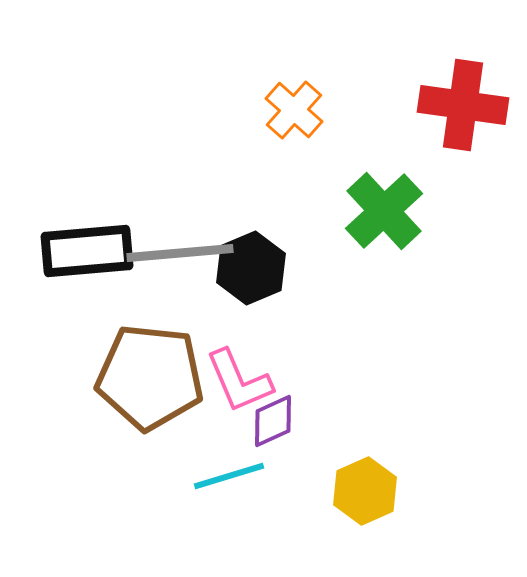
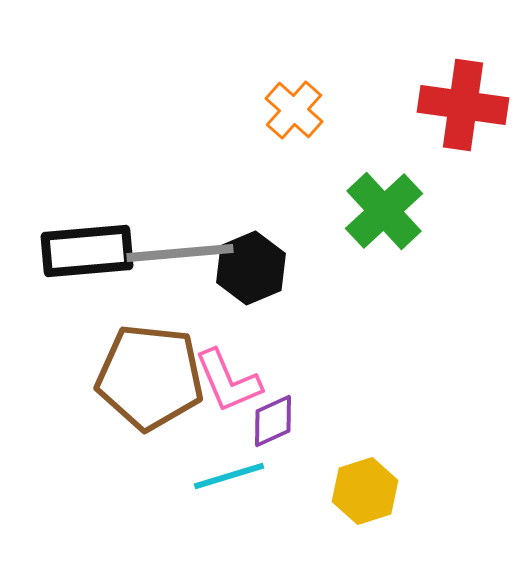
pink L-shape: moved 11 px left
yellow hexagon: rotated 6 degrees clockwise
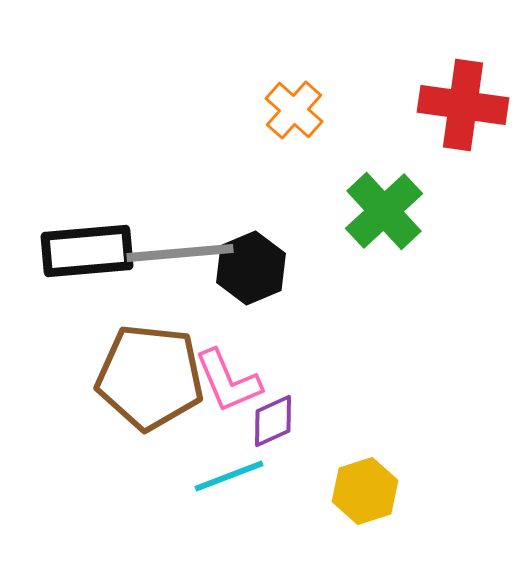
cyan line: rotated 4 degrees counterclockwise
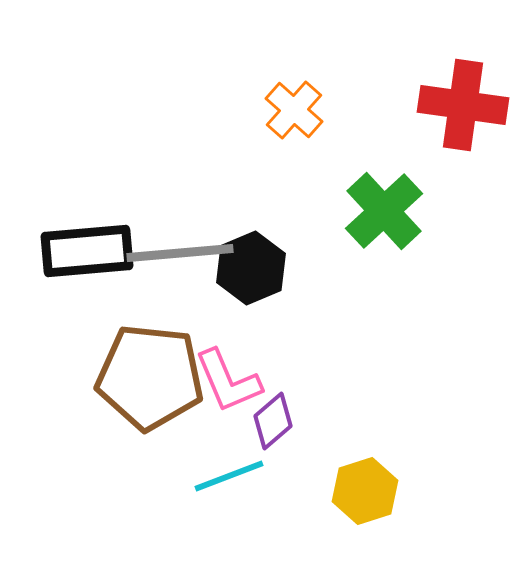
purple diamond: rotated 16 degrees counterclockwise
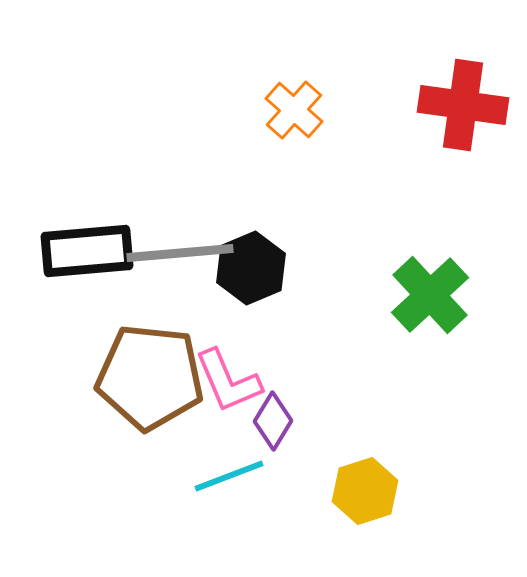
green cross: moved 46 px right, 84 px down
purple diamond: rotated 18 degrees counterclockwise
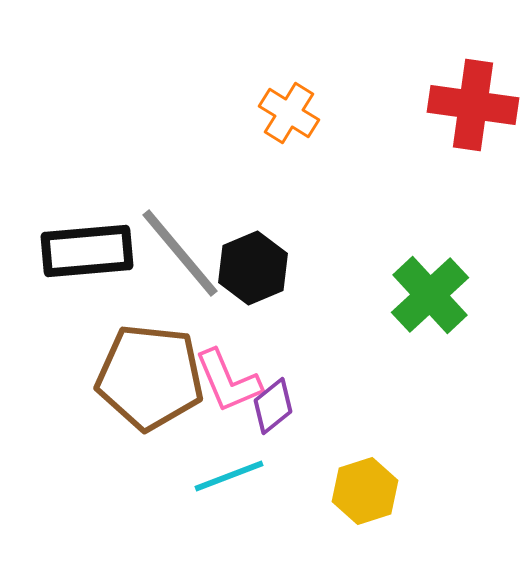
red cross: moved 10 px right
orange cross: moved 5 px left, 3 px down; rotated 10 degrees counterclockwise
gray line: rotated 55 degrees clockwise
black hexagon: moved 2 px right
purple diamond: moved 15 px up; rotated 20 degrees clockwise
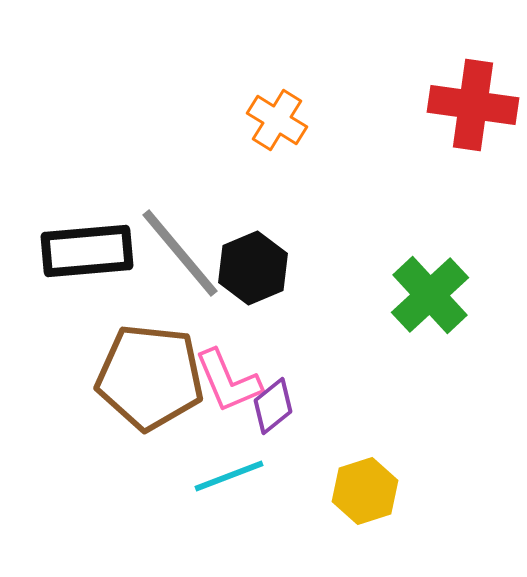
orange cross: moved 12 px left, 7 px down
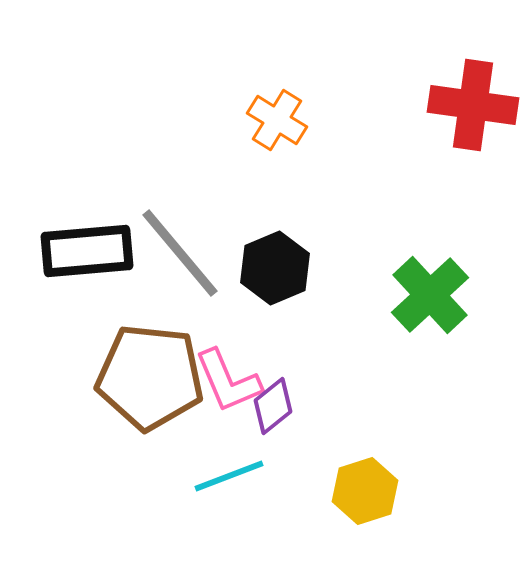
black hexagon: moved 22 px right
